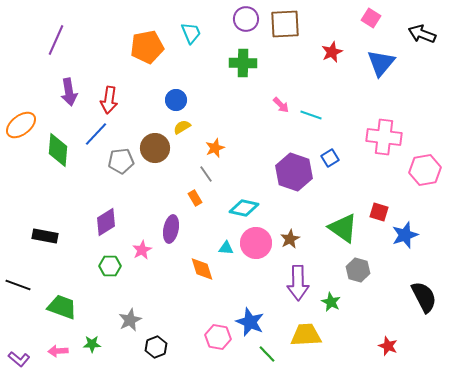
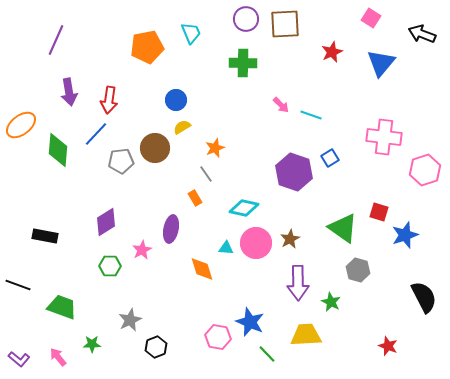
pink hexagon at (425, 170): rotated 8 degrees counterclockwise
pink arrow at (58, 351): moved 6 px down; rotated 54 degrees clockwise
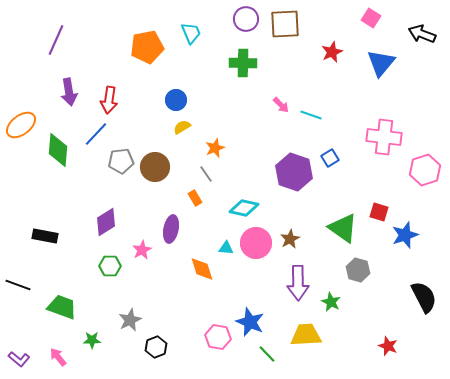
brown circle at (155, 148): moved 19 px down
green star at (92, 344): moved 4 px up
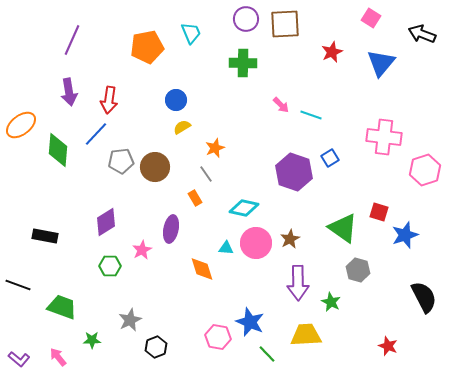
purple line at (56, 40): moved 16 px right
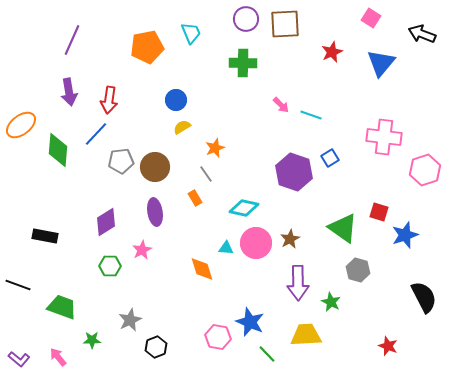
purple ellipse at (171, 229): moved 16 px left, 17 px up; rotated 20 degrees counterclockwise
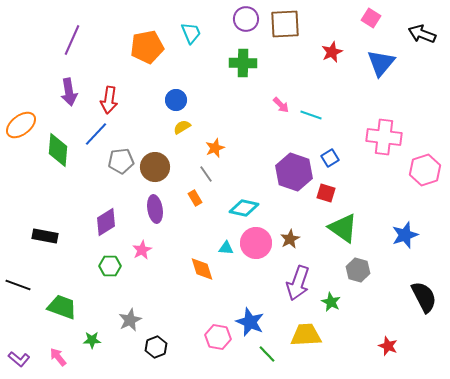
purple ellipse at (155, 212): moved 3 px up
red square at (379, 212): moved 53 px left, 19 px up
purple arrow at (298, 283): rotated 20 degrees clockwise
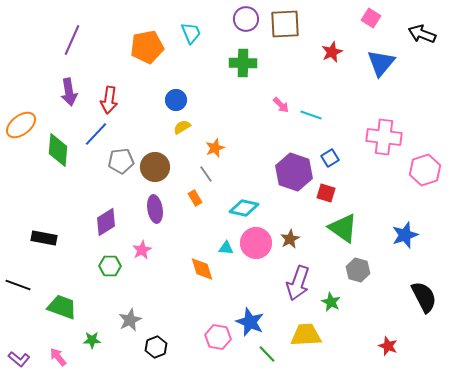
black rectangle at (45, 236): moved 1 px left, 2 px down
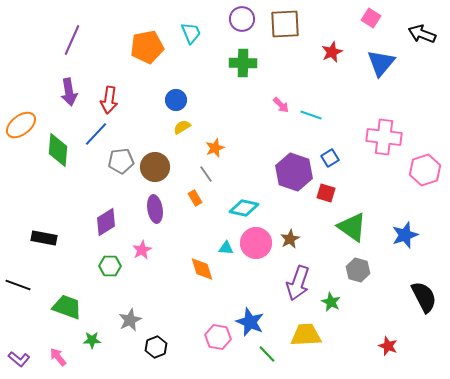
purple circle at (246, 19): moved 4 px left
green triangle at (343, 228): moved 9 px right, 1 px up
green trapezoid at (62, 307): moved 5 px right
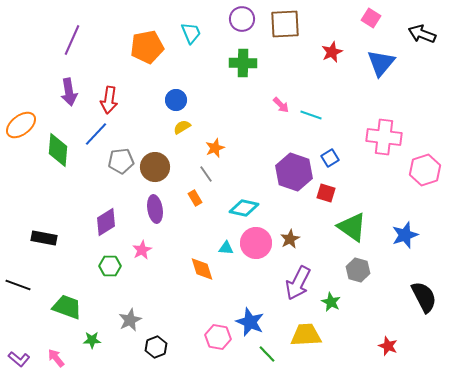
purple arrow at (298, 283): rotated 8 degrees clockwise
pink arrow at (58, 357): moved 2 px left, 1 px down
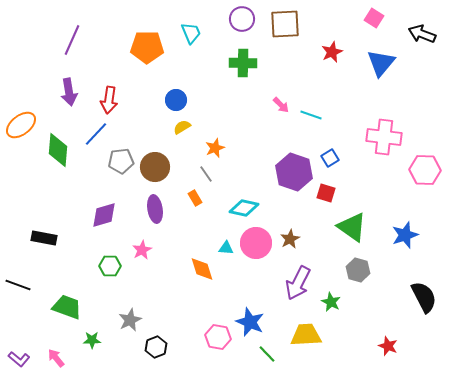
pink square at (371, 18): moved 3 px right
orange pentagon at (147, 47): rotated 12 degrees clockwise
pink hexagon at (425, 170): rotated 20 degrees clockwise
purple diamond at (106, 222): moved 2 px left, 7 px up; rotated 16 degrees clockwise
